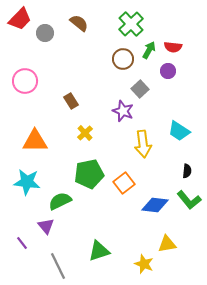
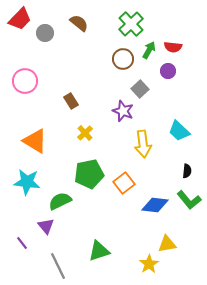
cyan trapezoid: rotated 10 degrees clockwise
orange triangle: rotated 32 degrees clockwise
yellow star: moved 5 px right; rotated 18 degrees clockwise
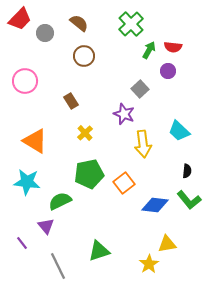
brown circle: moved 39 px left, 3 px up
purple star: moved 1 px right, 3 px down
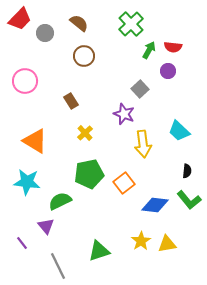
yellow star: moved 8 px left, 23 px up
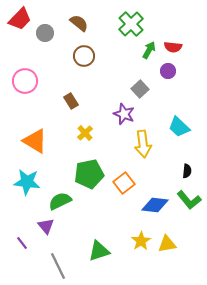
cyan trapezoid: moved 4 px up
